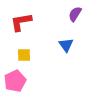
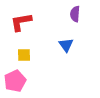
purple semicircle: rotated 28 degrees counterclockwise
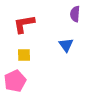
red L-shape: moved 3 px right, 2 px down
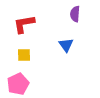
pink pentagon: moved 3 px right, 3 px down
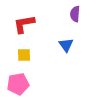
pink pentagon: rotated 15 degrees clockwise
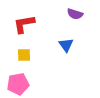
purple semicircle: rotated 77 degrees counterclockwise
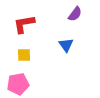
purple semicircle: rotated 70 degrees counterclockwise
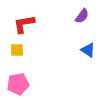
purple semicircle: moved 7 px right, 2 px down
blue triangle: moved 22 px right, 5 px down; rotated 21 degrees counterclockwise
yellow square: moved 7 px left, 5 px up
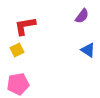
red L-shape: moved 1 px right, 2 px down
yellow square: rotated 24 degrees counterclockwise
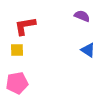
purple semicircle: rotated 105 degrees counterclockwise
yellow square: rotated 24 degrees clockwise
pink pentagon: moved 1 px left, 1 px up
